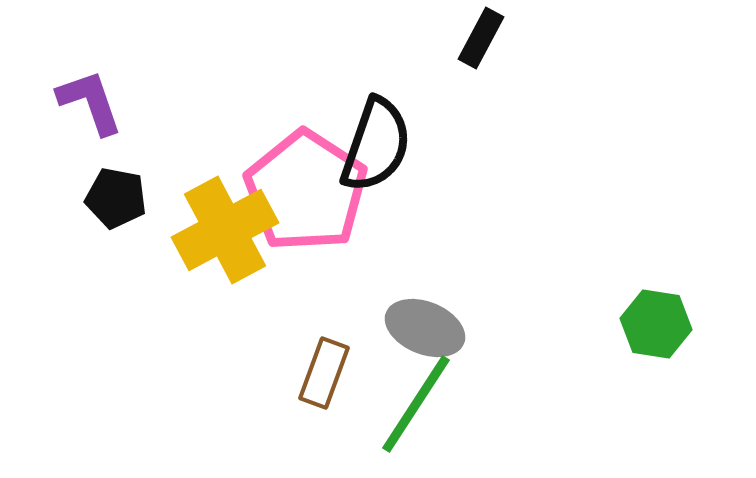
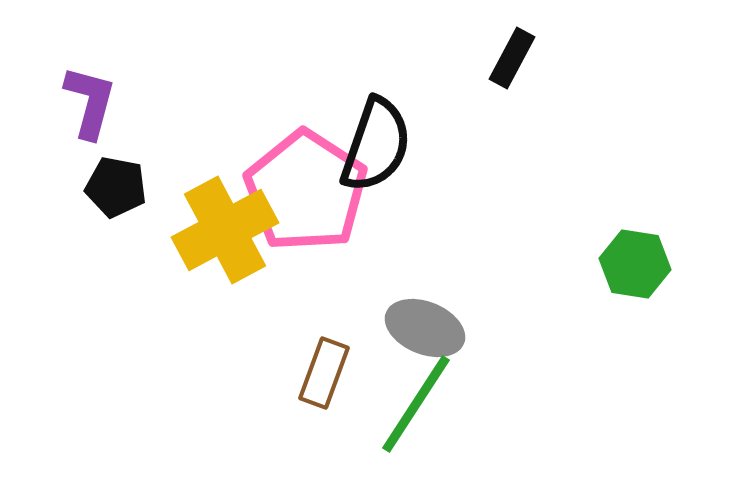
black rectangle: moved 31 px right, 20 px down
purple L-shape: rotated 34 degrees clockwise
black pentagon: moved 11 px up
green hexagon: moved 21 px left, 60 px up
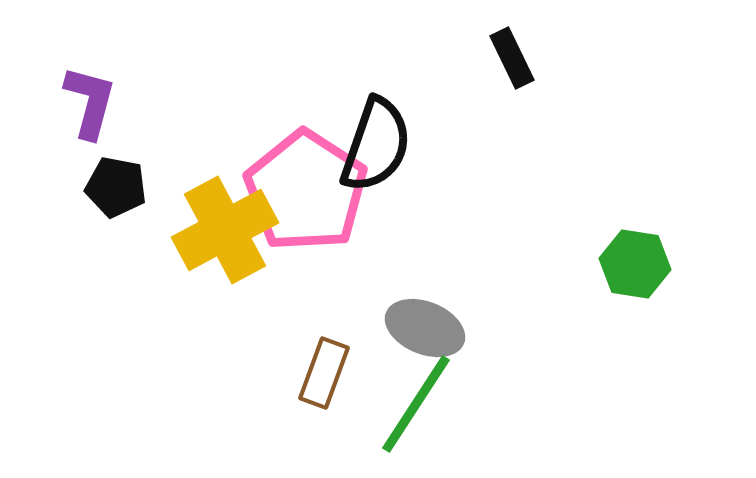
black rectangle: rotated 54 degrees counterclockwise
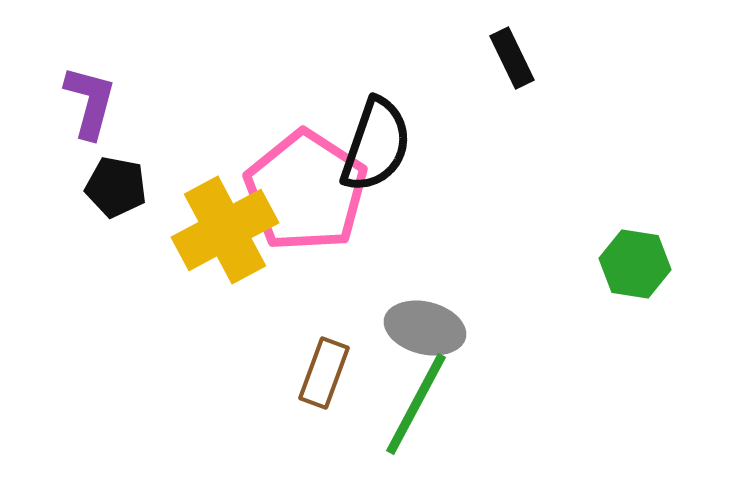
gray ellipse: rotated 8 degrees counterclockwise
green line: rotated 5 degrees counterclockwise
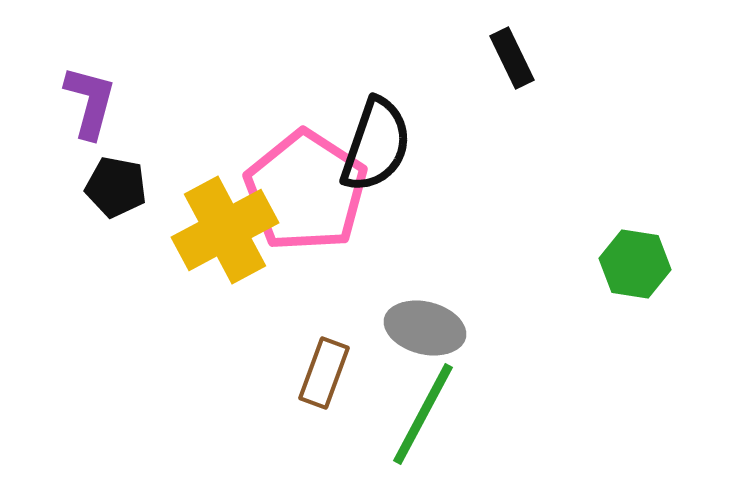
green line: moved 7 px right, 10 px down
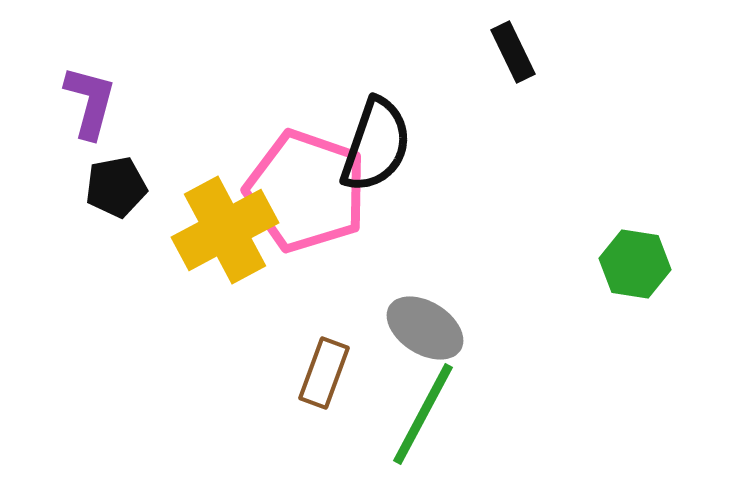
black rectangle: moved 1 px right, 6 px up
black pentagon: rotated 22 degrees counterclockwise
pink pentagon: rotated 14 degrees counterclockwise
gray ellipse: rotated 18 degrees clockwise
